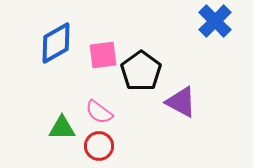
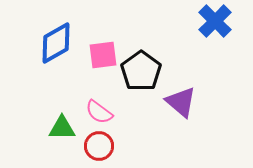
purple triangle: rotated 12 degrees clockwise
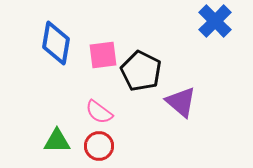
blue diamond: rotated 51 degrees counterclockwise
black pentagon: rotated 9 degrees counterclockwise
green triangle: moved 5 px left, 13 px down
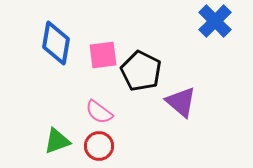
green triangle: rotated 20 degrees counterclockwise
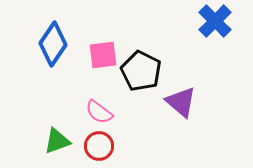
blue diamond: moved 3 px left, 1 px down; rotated 24 degrees clockwise
